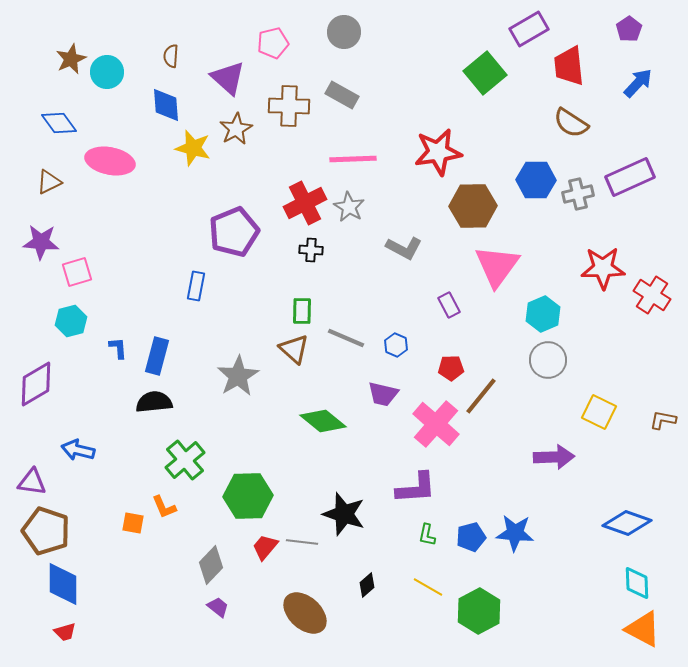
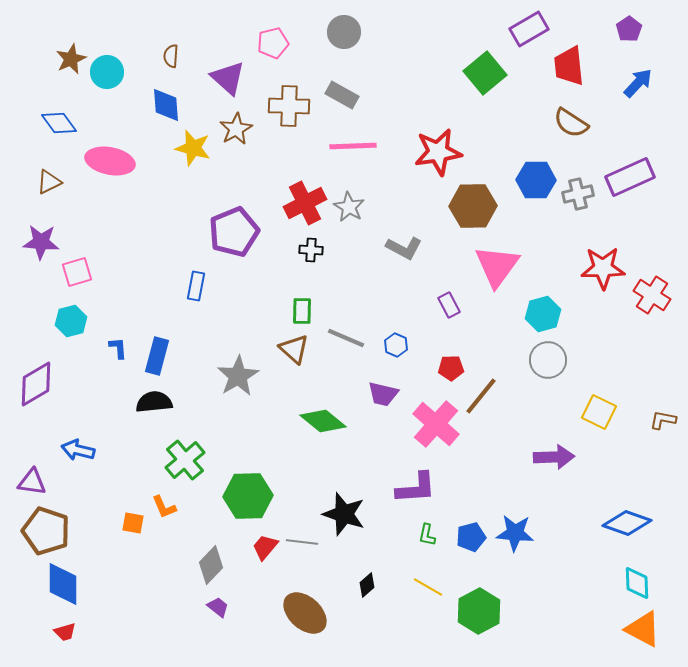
pink line at (353, 159): moved 13 px up
cyan hexagon at (543, 314): rotated 8 degrees clockwise
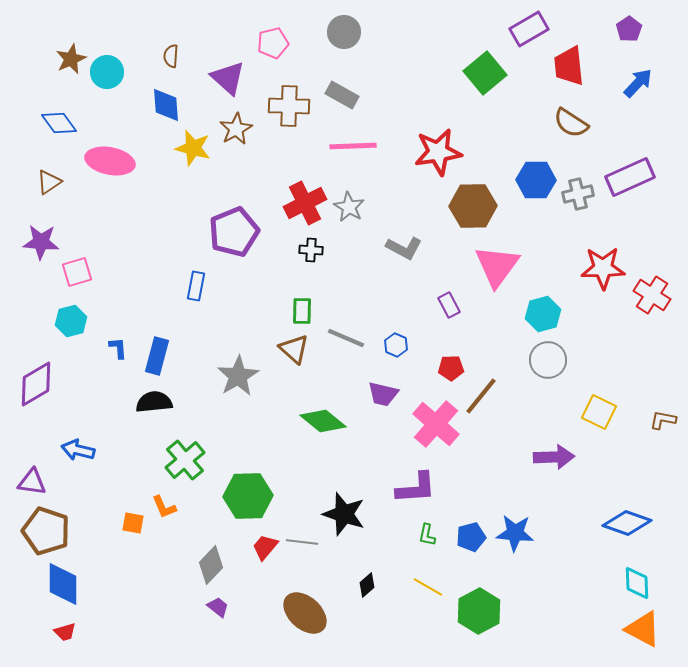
brown triangle at (49, 182): rotated 8 degrees counterclockwise
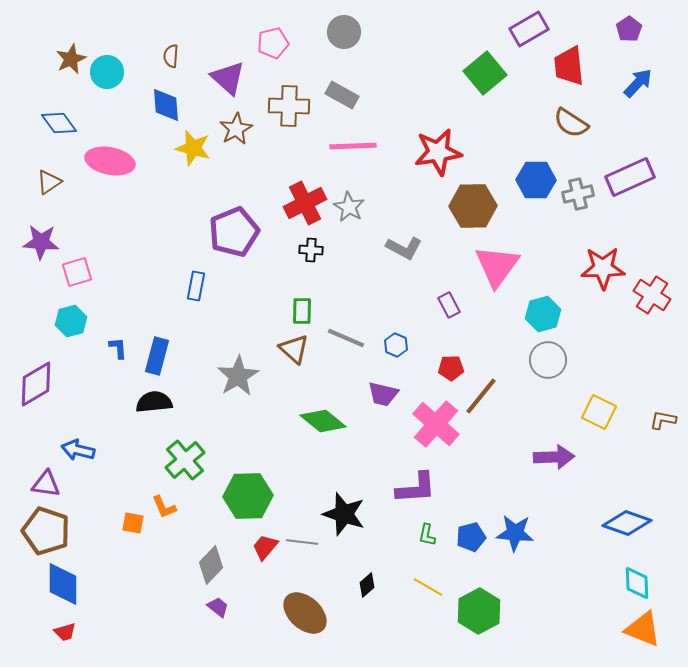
purple triangle at (32, 482): moved 14 px right, 2 px down
orange triangle at (643, 629): rotated 6 degrees counterclockwise
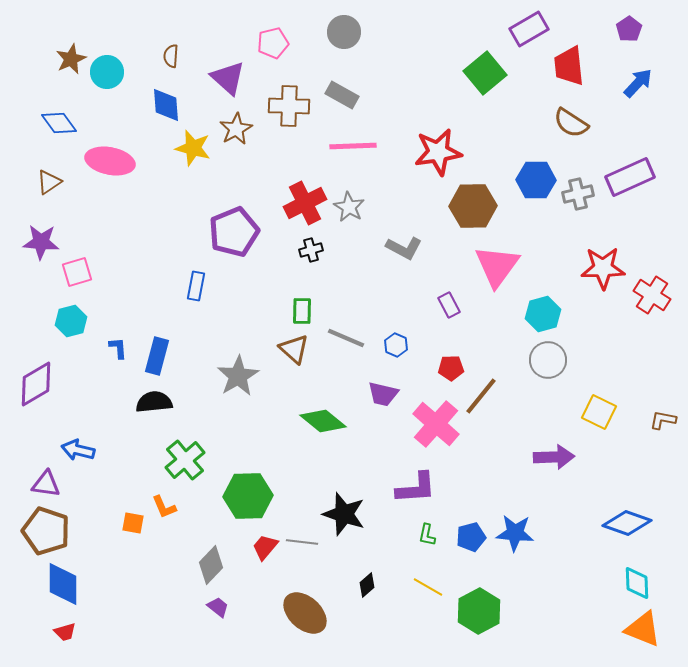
black cross at (311, 250): rotated 20 degrees counterclockwise
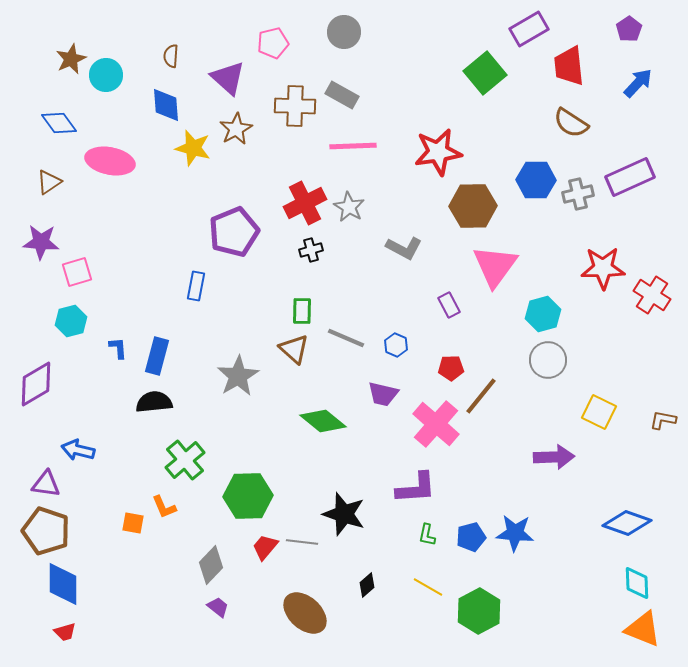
cyan circle at (107, 72): moved 1 px left, 3 px down
brown cross at (289, 106): moved 6 px right
pink triangle at (497, 266): moved 2 px left
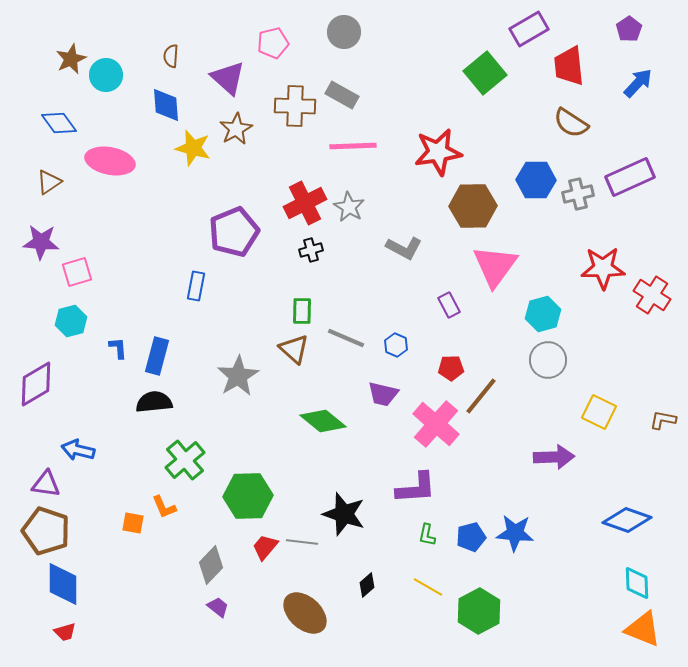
blue diamond at (627, 523): moved 3 px up
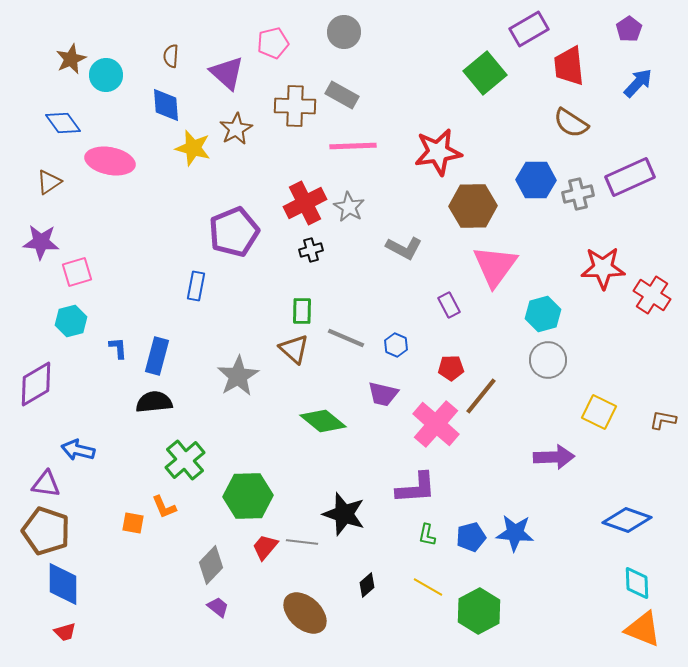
purple triangle at (228, 78): moved 1 px left, 5 px up
blue diamond at (59, 123): moved 4 px right
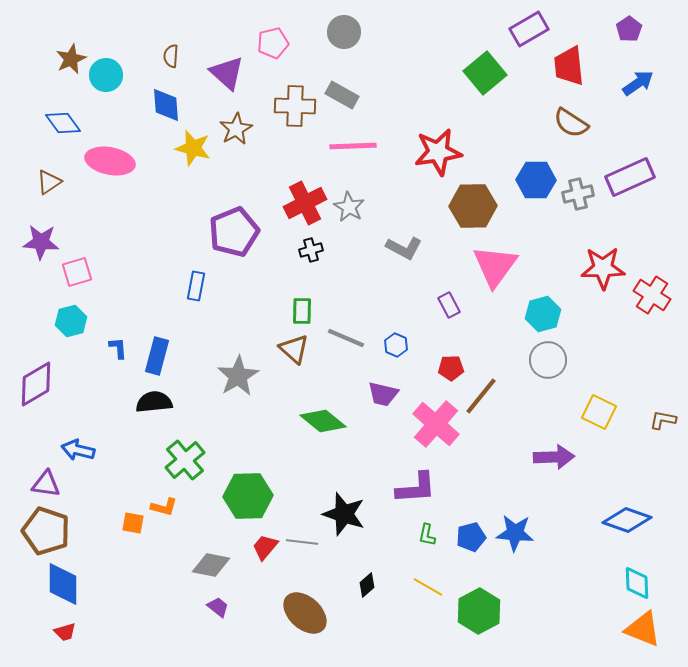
blue arrow at (638, 83): rotated 12 degrees clockwise
orange L-shape at (164, 507): rotated 52 degrees counterclockwise
gray diamond at (211, 565): rotated 57 degrees clockwise
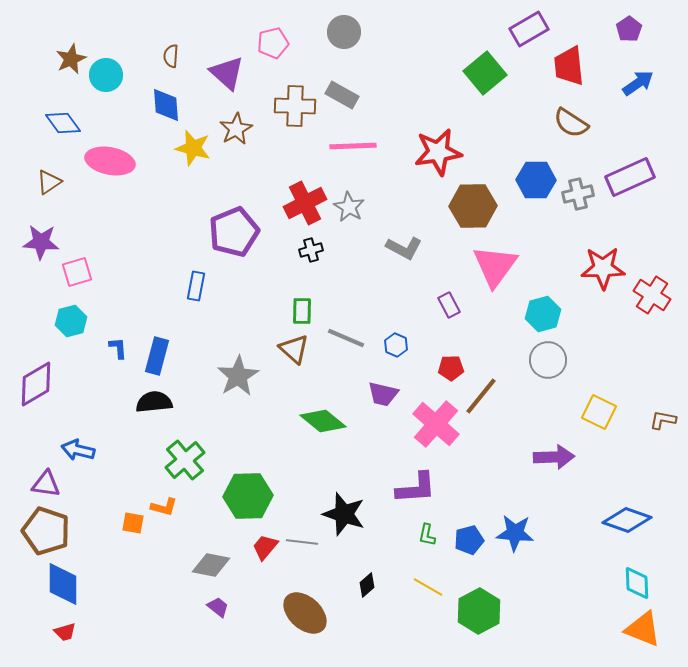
blue pentagon at (471, 537): moved 2 px left, 3 px down
